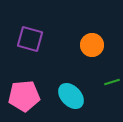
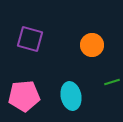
cyan ellipse: rotated 32 degrees clockwise
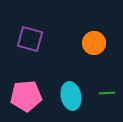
orange circle: moved 2 px right, 2 px up
green line: moved 5 px left, 11 px down; rotated 14 degrees clockwise
pink pentagon: moved 2 px right
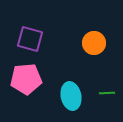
pink pentagon: moved 17 px up
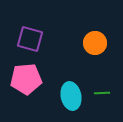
orange circle: moved 1 px right
green line: moved 5 px left
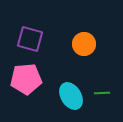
orange circle: moved 11 px left, 1 px down
cyan ellipse: rotated 20 degrees counterclockwise
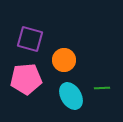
orange circle: moved 20 px left, 16 px down
green line: moved 5 px up
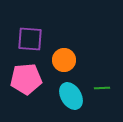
purple square: rotated 12 degrees counterclockwise
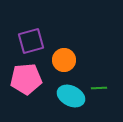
purple square: moved 1 px right, 2 px down; rotated 20 degrees counterclockwise
green line: moved 3 px left
cyan ellipse: rotated 32 degrees counterclockwise
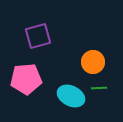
purple square: moved 7 px right, 5 px up
orange circle: moved 29 px right, 2 px down
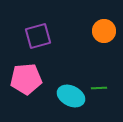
orange circle: moved 11 px right, 31 px up
